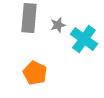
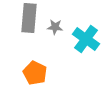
gray star: moved 3 px left, 2 px down; rotated 21 degrees clockwise
cyan cross: moved 2 px right
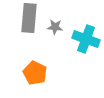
cyan cross: rotated 16 degrees counterclockwise
